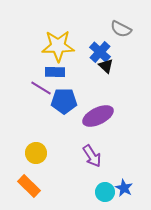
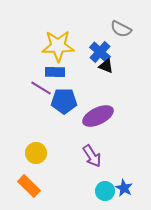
black triangle: rotated 21 degrees counterclockwise
cyan circle: moved 1 px up
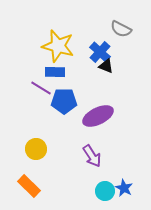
yellow star: rotated 16 degrees clockwise
yellow circle: moved 4 px up
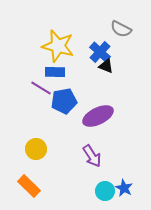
blue pentagon: rotated 10 degrees counterclockwise
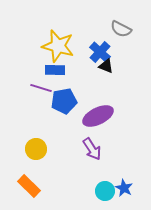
blue rectangle: moved 2 px up
purple line: rotated 15 degrees counterclockwise
purple arrow: moved 7 px up
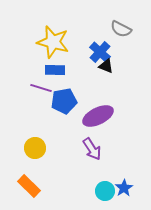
yellow star: moved 5 px left, 4 px up
yellow circle: moved 1 px left, 1 px up
blue star: rotated 12 degrees clockwise
